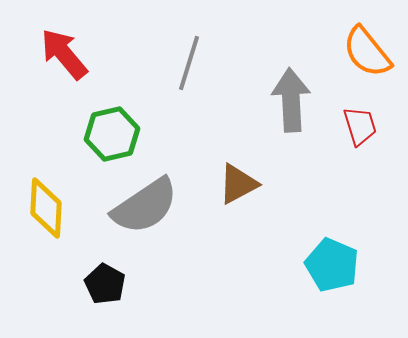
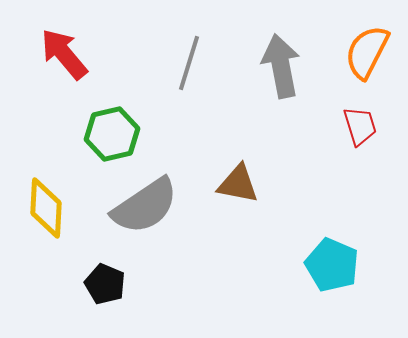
orange semicircle: rotated 66 degrees clockwise
gray arrow: moved 10 px left, 34 px up; rotated 8 degrees counterclockwise
brown triangle: rotated 39 degrees clockwise
black pentagon: rotated 6 degrees counterclockwise
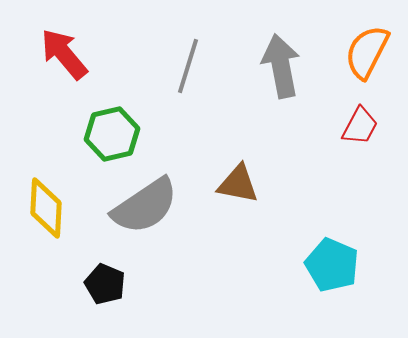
gray line: moved 1 px left, 3 px down
red trapezoid: rotated 45 degrees clockwise
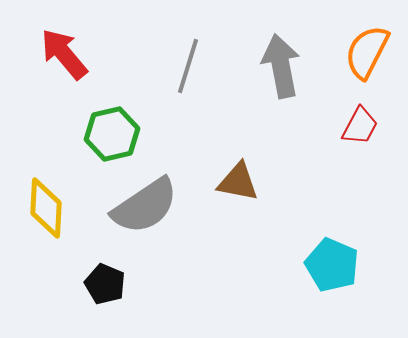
brown triangle: moved 2 px up
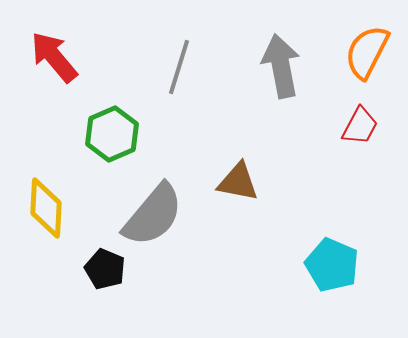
red arrow: moved 10 px left, 3 px down
gray line: moved 9 px left, 1 px down
green hexagon: rotated 10 degrees counterclockwise
gray semicircle: moved 8 px right, 9 px down; rotated 16 degrees counterclockwise
black pentagon: moved 15 px up
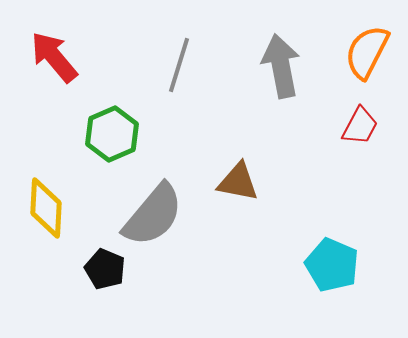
gray line: moved 2 px up
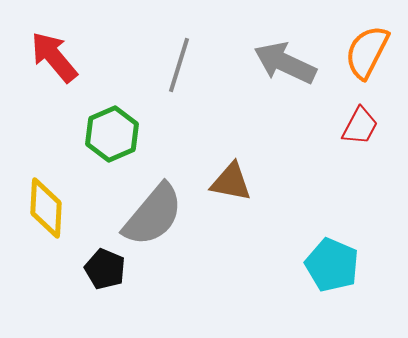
gray arrow: moved 4 px right, 3 px up; rotated 54 degrees counterclockwise
brown triangle: moved 7 px left
